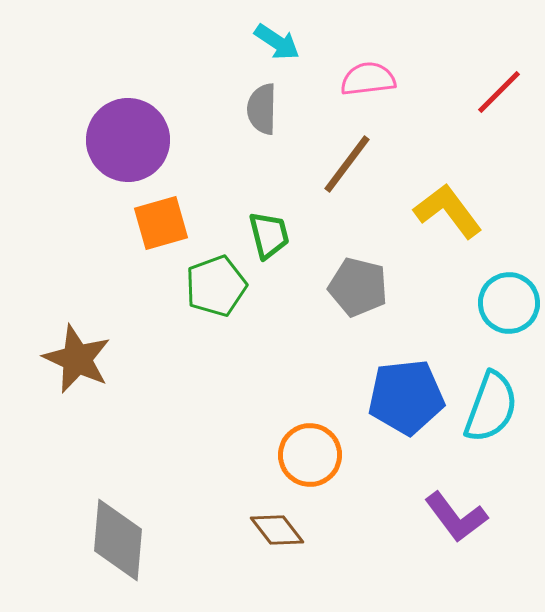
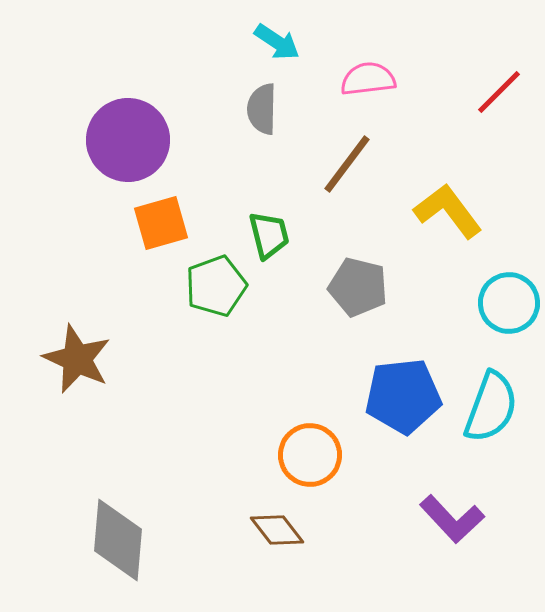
blue pentagon: moved 3 px left, 1 px up
purple L-shape: moved 4 px left, 2 px down; rotated 6 degrees counterclockwise
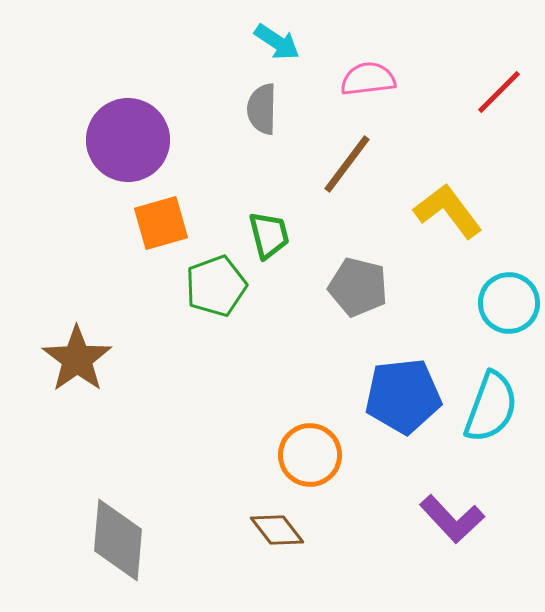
brown star: rotated 12 degrees clockwise
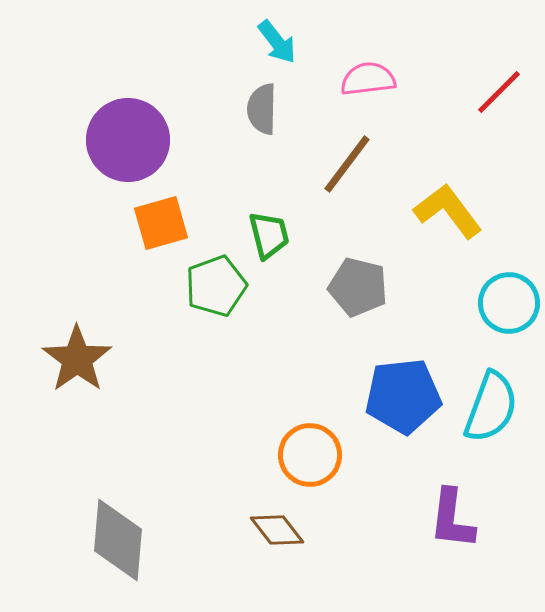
cyan arrow: rotated 18 degrees clockwise
purple L-shape: rotated 50 degrees clockwise
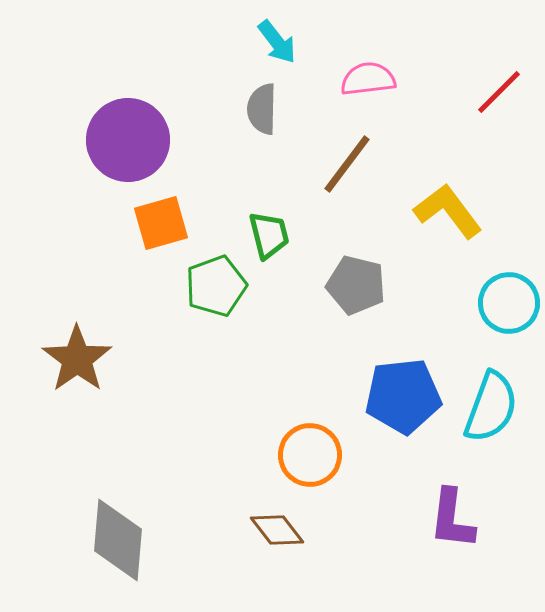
gray pentagon: moved 2 px left, 2 px up
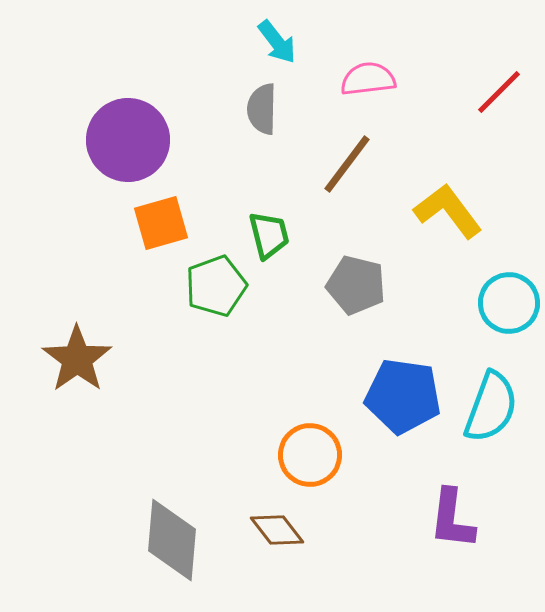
blue pentagon: rotated 14 degrees clockwise
gray diamond: moved 54 px right
